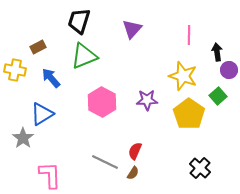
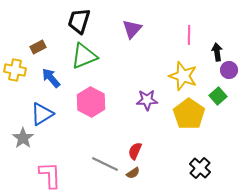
pink hexagon: moved 11 px left
gray line: moved 2 px down
brown semicircle: rotated 24 degrees clockwise
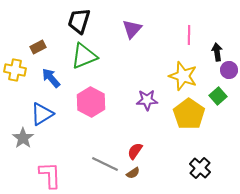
red semicircle: rotated 12 degrees clockwise
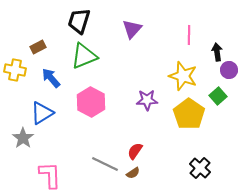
blue triangle: moved 1 px up
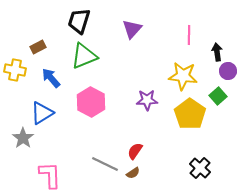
purple circle: moved 1 px left, 1 px down
yellow star: rotated 12 degrees counterclockwise
yellow pentagon: moved 1 px right
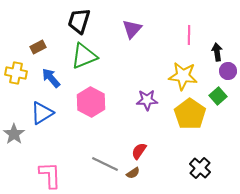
yellow cross: moved 1 px right, 3 px down
gray star: moved 9 px left, 4 px up
red semicircle: moved 4 px right
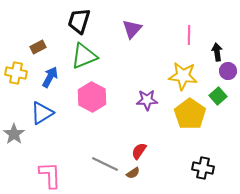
blue arrow: moved 1 px left, 1 px up; rotated 70 degrees clockwise
pink hexagon: moved 1 px right, 5 px up
black cross: moved 3 px right; rotated 30 degrees counterclockwise
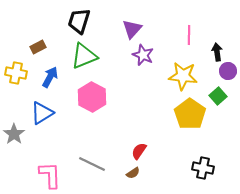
purple star: moved 4 px left, 45 px up; rotated 25 degrees clockwise
gray line: moved 13 px left
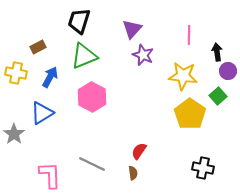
brown semicircle: rotated 64 degrees counterclockwise
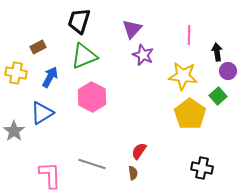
gray star: moved 3 px up
gray line: rotated 8 degrees counterclockwise
black cross: moved 1 px left
